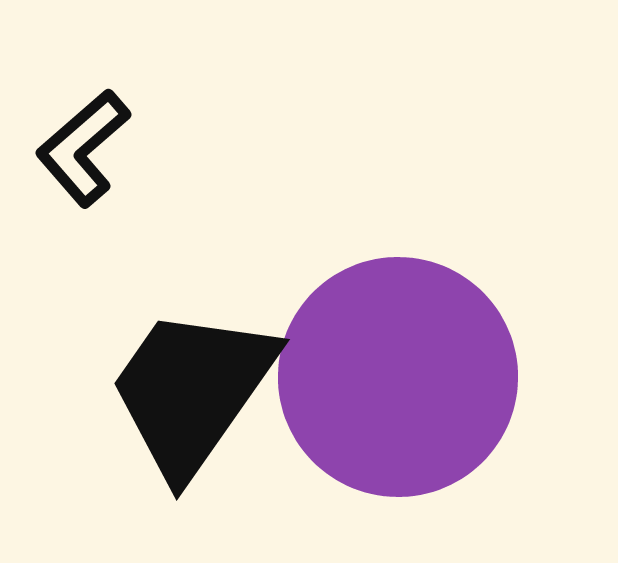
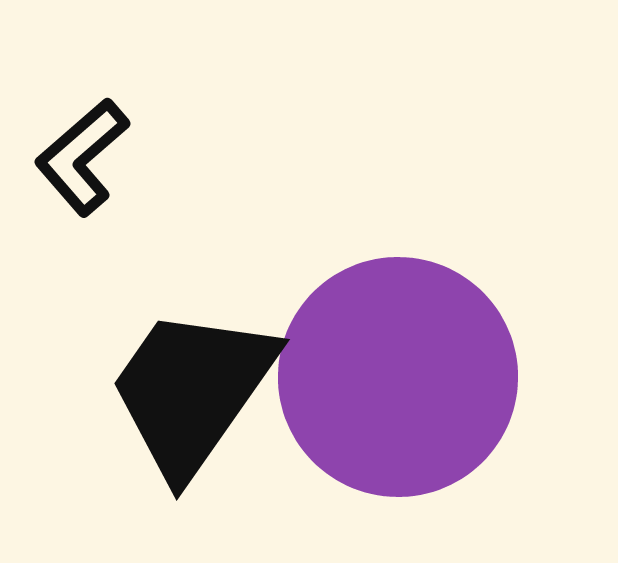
black L-shape: moved 1 px left, 9 px down
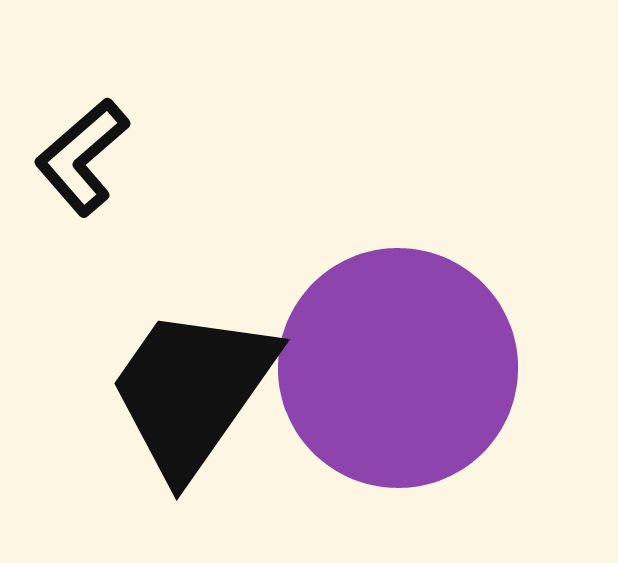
purple circle: moved 9 px up
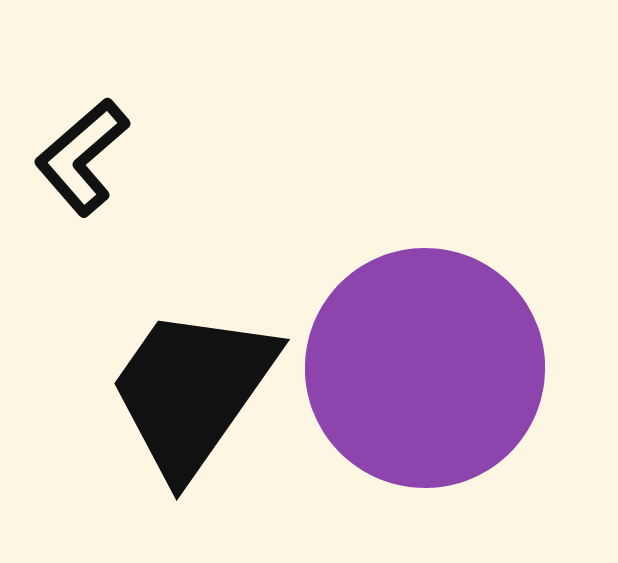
purple circle: moved 27 px right
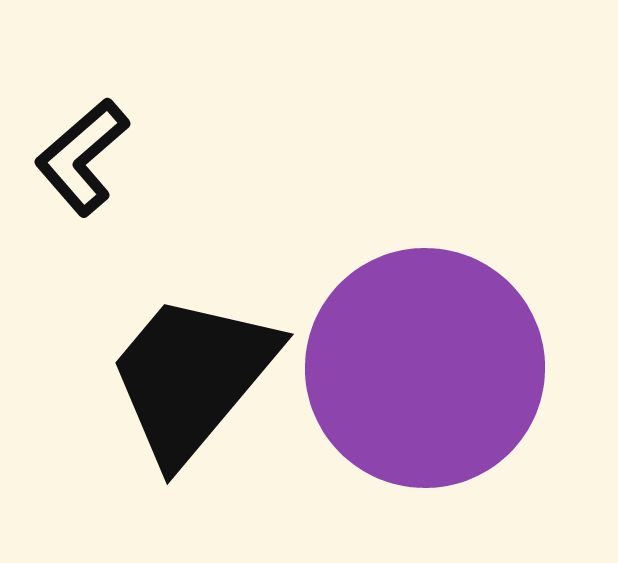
black trapezoid: moved 14 px up; rotated 5 degrees clockwise
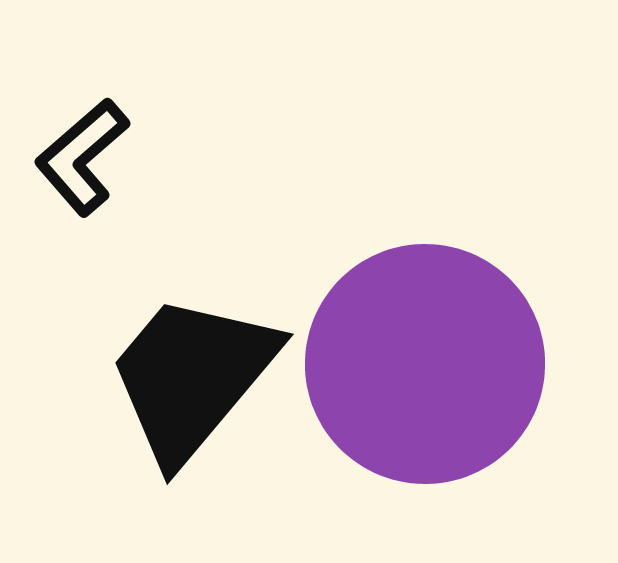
purple circle: moved 4 px up
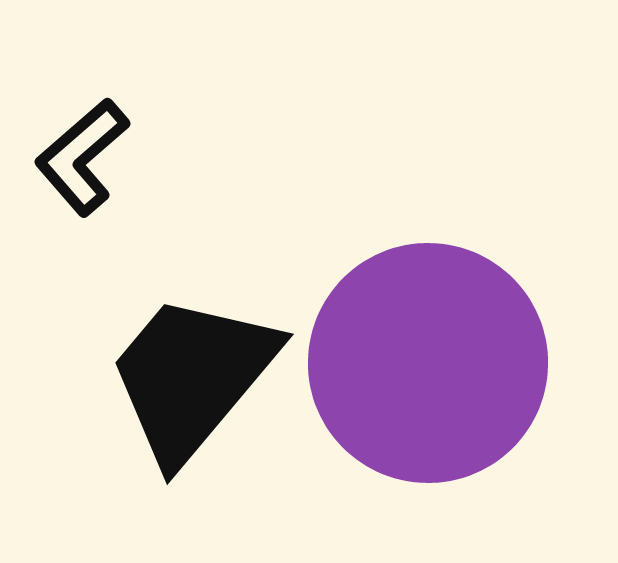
purple circle: moved 3 px right, 1 px up
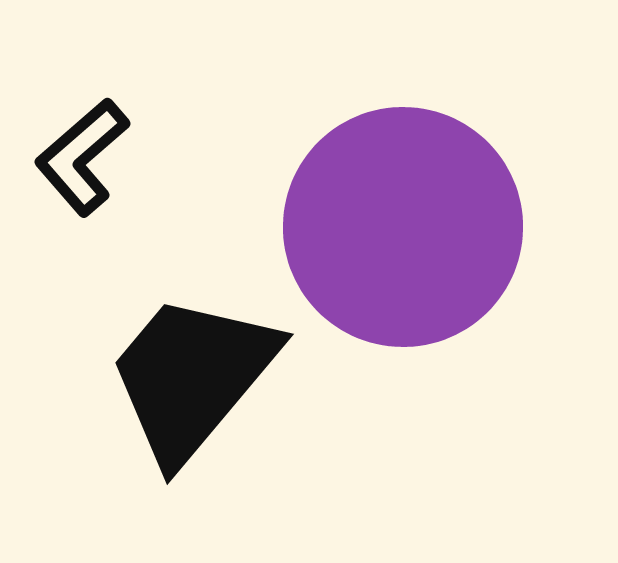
purple circle: moved 25 px left, 136 px up
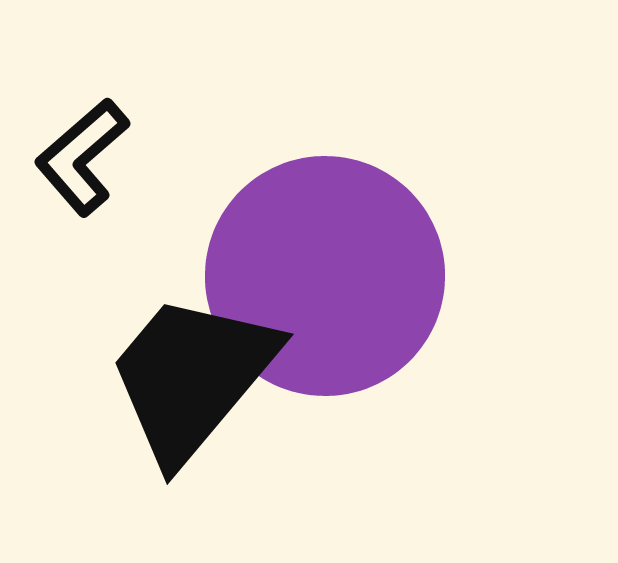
purple circle: moved 78 px left, 49 px down
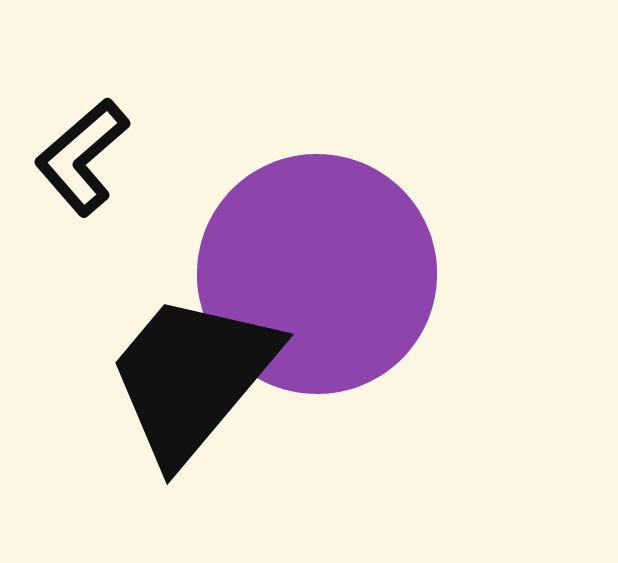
purple circle: moved 8 px left, 2 px up
